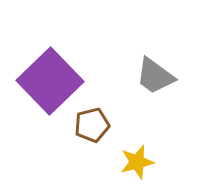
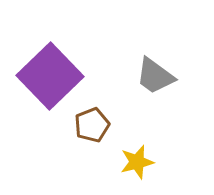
purple square: moved 5 px up
brown pentagon: rotated 8 degrees counterclockwise
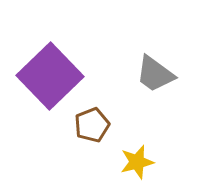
gray trapezoid: moved 2 px up
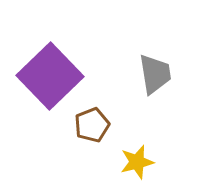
gray trapezoid: rotated 135 degrees counterclockwise
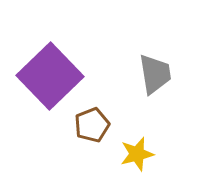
yellow star: moved 8 px up
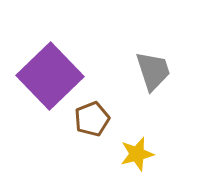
gray trapezoid: moved 2 px left, 3 px up; rotated 9 degrees counterclockwise
brown pentagon: moved 6 px up
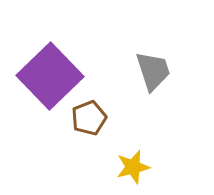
brown pentagon: moved 3 px left, 1 px up
yellow star: moved 4 px left, 13 px down
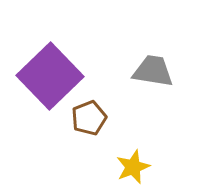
gray trapezoid: rotated 63 degrees counterclockwise
yellow star: rotated 8 degrees counterclockwise
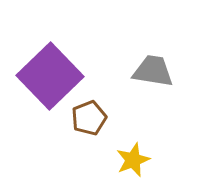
yellow star: moved 7 px up
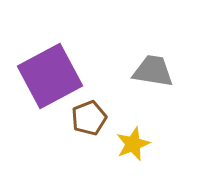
purple square: rotated 16 degrees clockwise
yellow star: moved 16 px up
